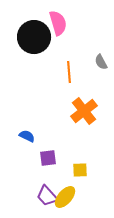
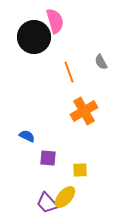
pink semicircle: moved 3 px left, 2 px up
orange line: rotated 15 degrees counterclockwise
orange cross: rotated 8 degrees clockwise
purple square: rotated 12 degrees clockwise
purple trapezoid: moved 7 px down
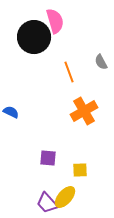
blue semicircle: moved 16 px left, 24 px up
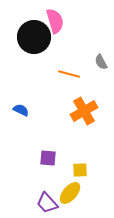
orange line: moved 2 px down; rotated 55 degrees counterclockwise
blue semicircle: moved 10 px right, 2 px up
yellow ellipse: moved 5 px right, 4 px up
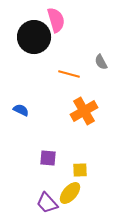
pink semicircle: moved 1 px right, 1 px up
